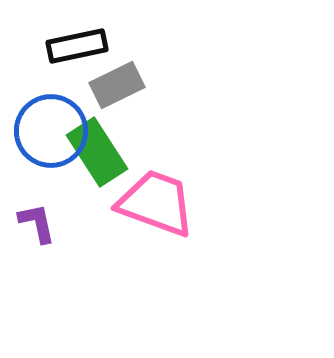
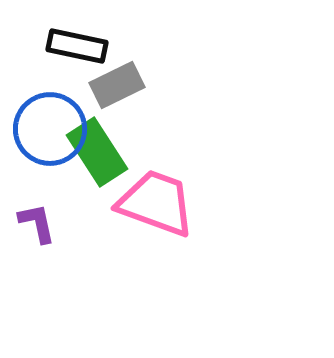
black rectangle: rotated 24 degrees clockwise
blue circle: moved 1 px left, 2 px up
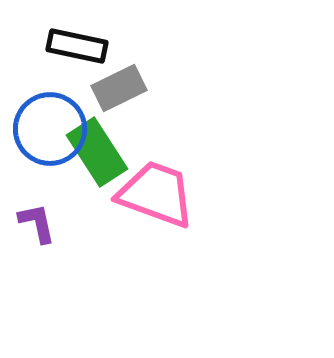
gray rectangle: moved 2 px right, 3 px down
pink trapezoid: moved 9 px up
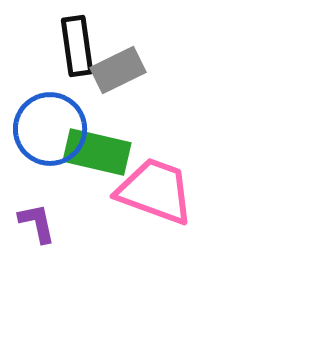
black rectangle: rotated 70 degrees clockwise
gray rectangle: moved 1 px left, 18 px up
green rectangle: rotated 44 degrees counterclockwise
pink trapezoid: moved 1 px left, 3 px up
